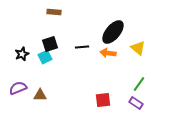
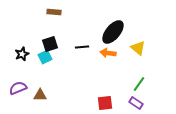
red square: moved 2 px right, 3 px down
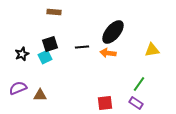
yellow triangle: moved 14 px right, 2 px down; rotated 49 degrees counterclockwise
